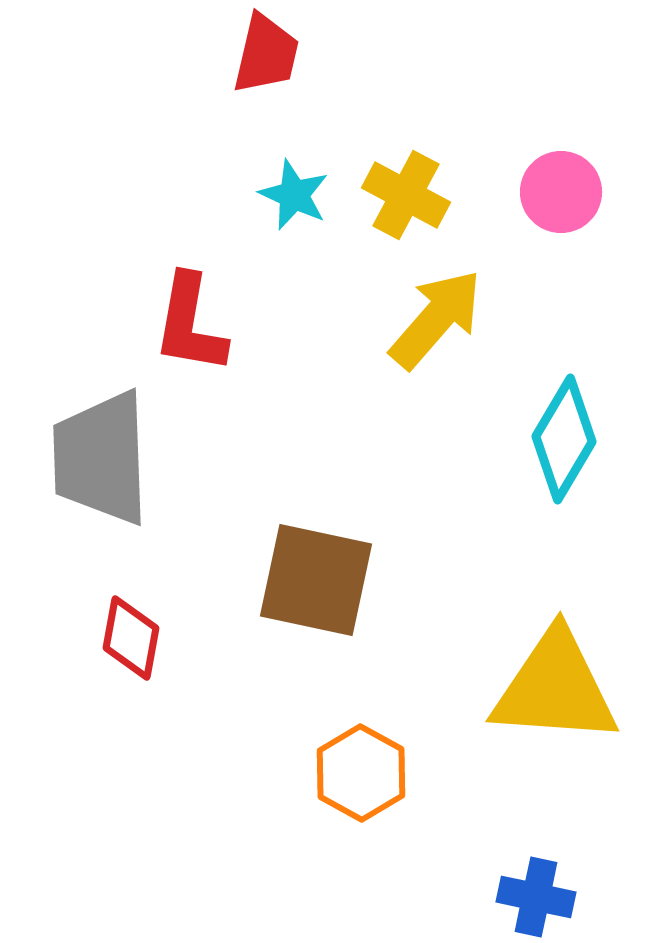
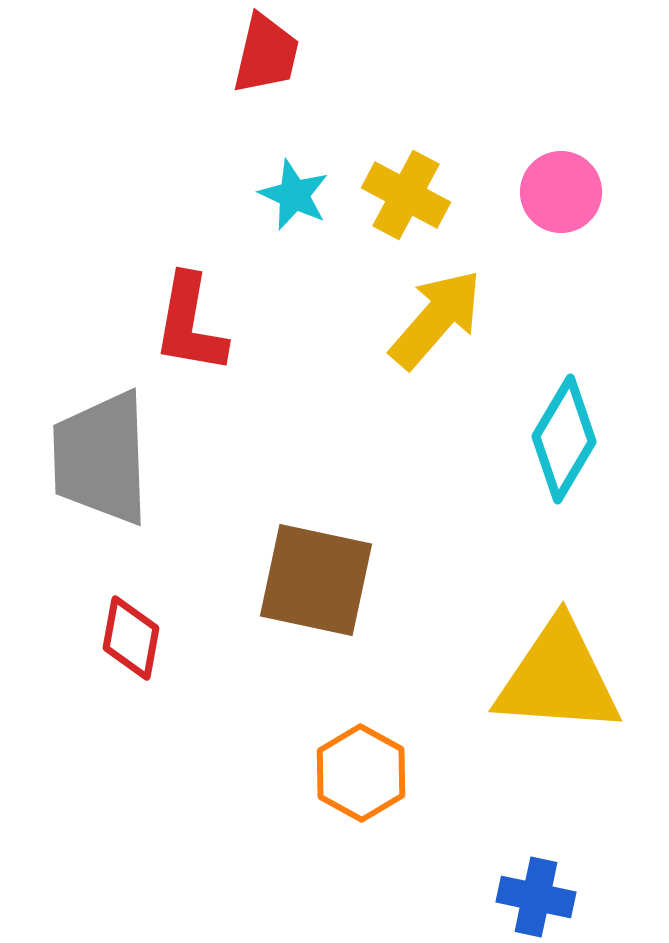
yellow triangle: moved 3 px right, 10 px up
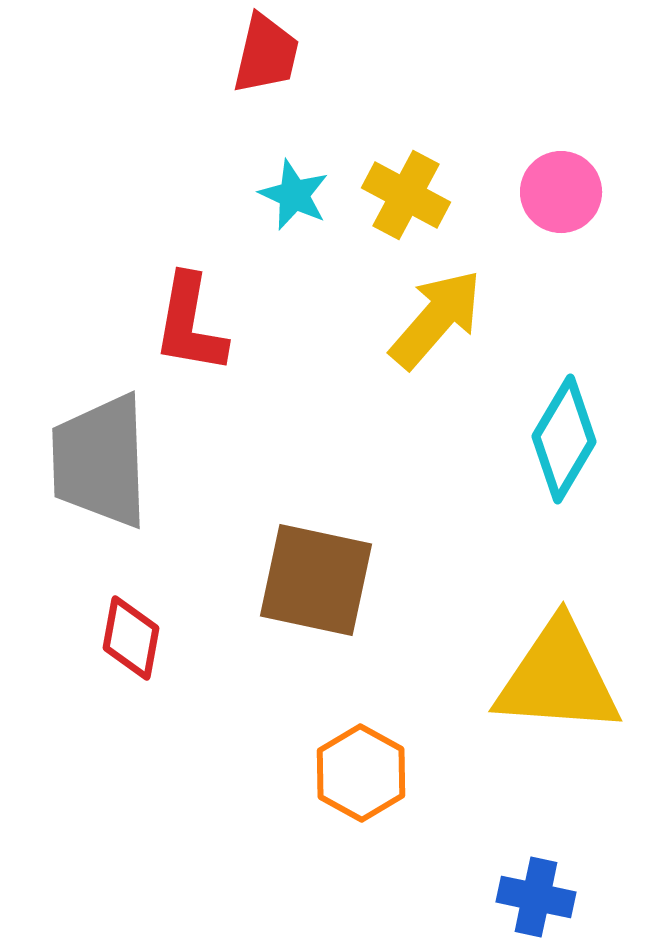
gray trapezoid: moved 1 px left, 3 px down
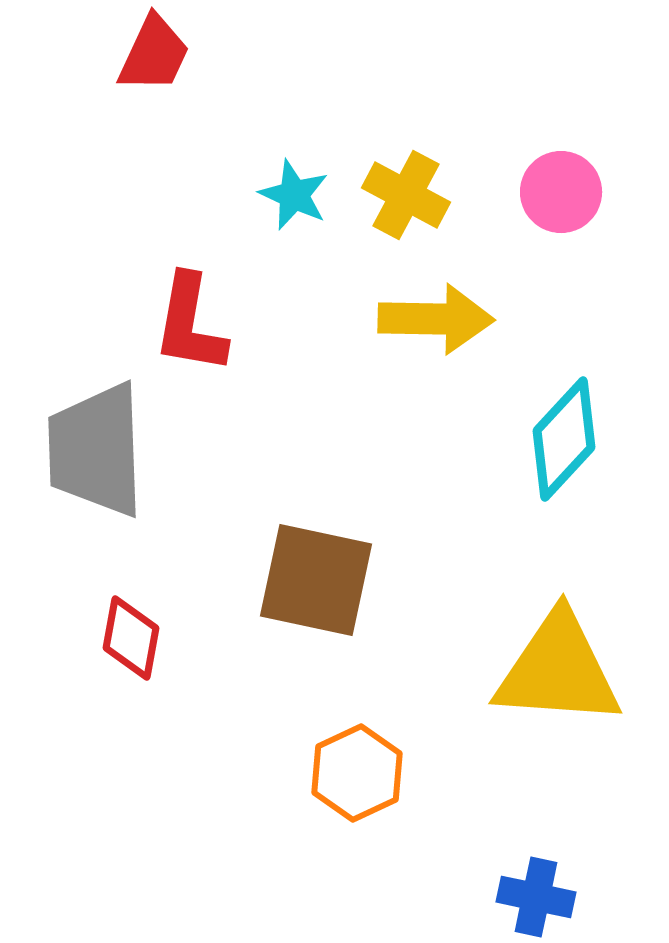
red trapezoid: moved 112 px left; rotated 12 degrees clockwise
yellow arrow: rotated 50 degrees clockwise
cyan diamond: rotated 12 degrees clockwise
gray trapezoid: moved 4 px left, 11 px up
yellow triangle: moved 8 px up
orange hexagon: moved 4 px left; rotated 6 degrees clockwise
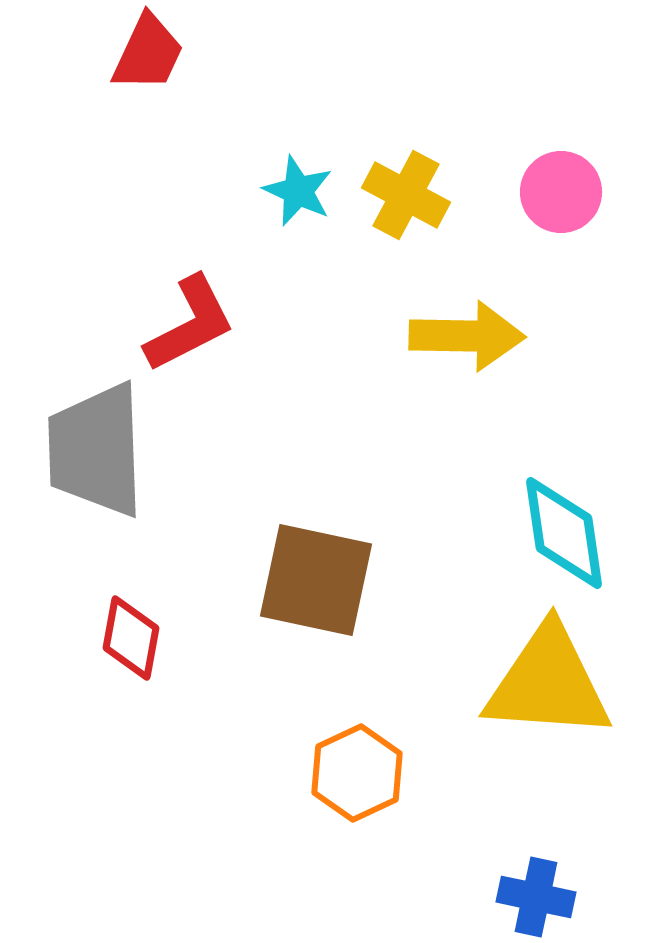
red trapezoid: moved 6 px left, 1 px up
cyan star: moved 4 px right, 4 px up
yellow arrow: moved 31 px right, 17 px down
red L-shape: rotated 127 degrees counterclockwise
cyan diamond: moved 94 px down; rotated 51 degrees counterclockwise
yellow triangle: moved 10 px left, 13 px down
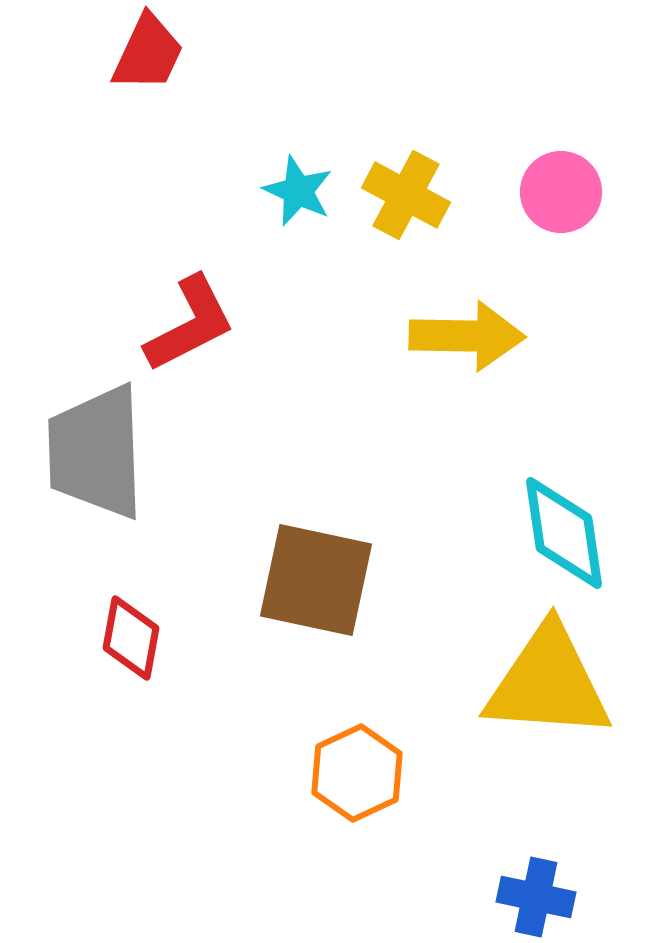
gray trapezoid: moved 2 px down
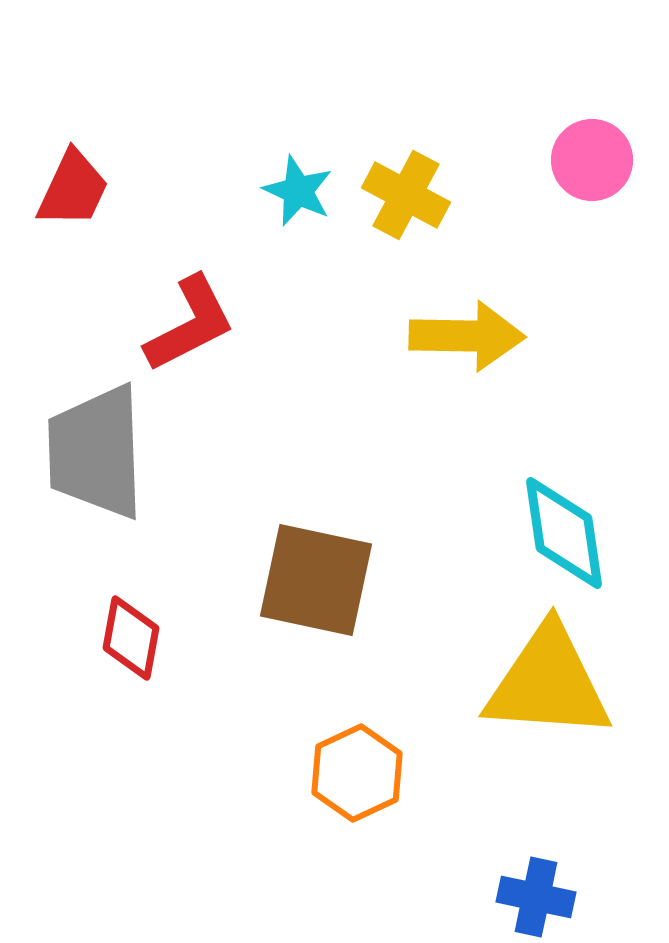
red trapezoid: moved 75 px left, 136 px down
pink circle: moved 31 px right, 32 px up
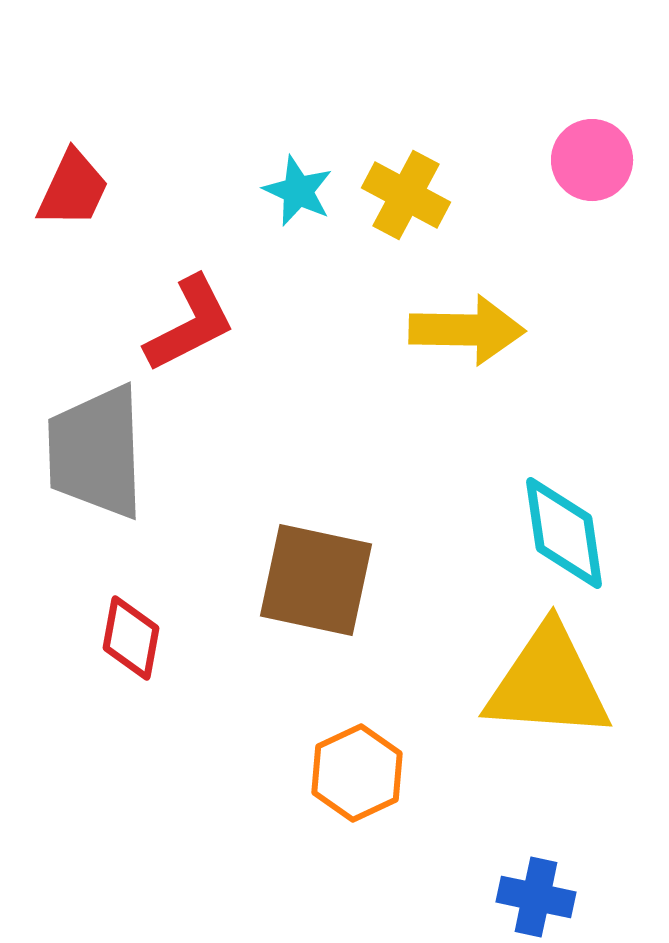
yellow arrow: moved 6 px up
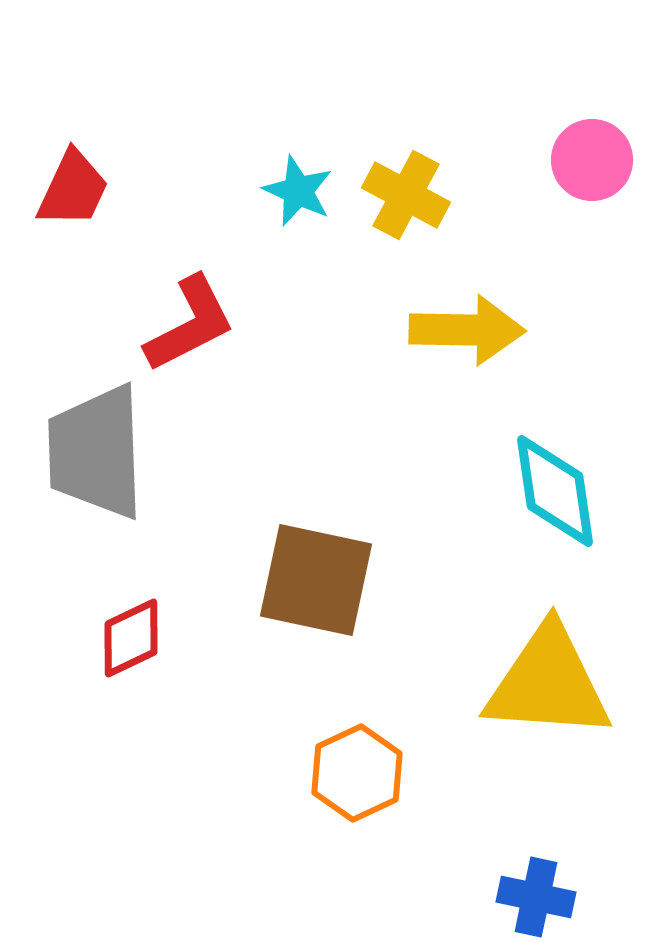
cyan diamond: moved 9 px left, 42 px up
red diamond: rotated 54 degrees clockwise
